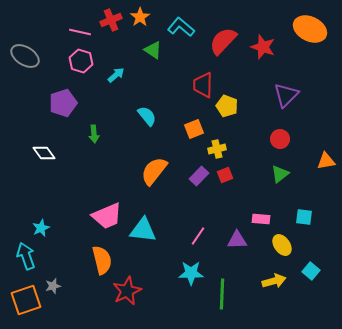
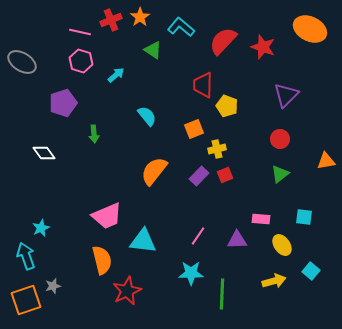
gray ellipse at (25, 56): moved 3 px left, 6 px down
cyan triangle at (143, 230): moved 11 px down
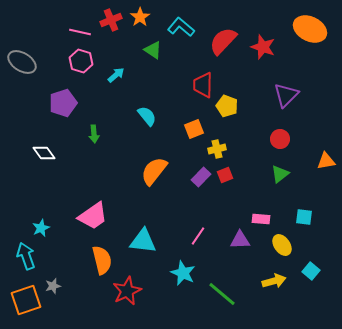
purple rectangle at (199, 176): moved 2 px right, 1 px down
pink trapezoid at (107, 216): moved 14 px left; rotated 12 degrees counterclockwise
purple triangle at (237, 240): moved 3 px right
cyan star at (191, 273): moved 8 px left; rotated 25 degrees clockwise
green line at (222, 294): rotated 52 degrees counterclockwise
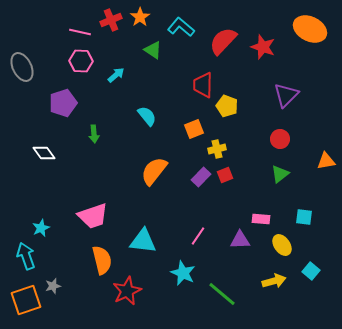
pink hexagon at (81, 61): rotated 15 degrees counterclockwise
gray ellipse at (22, 62): moved 5 px down; rotated 32 degrees clockwise
pink trapezoid at (93, 216): rotated 16 degrees clockwise
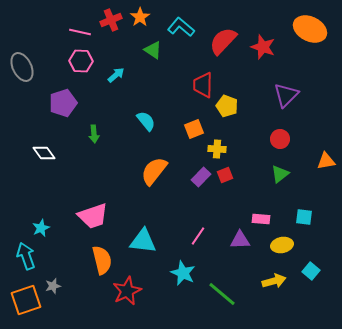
cyan semicircle at (147, 116): moved 1 px left, 5 px down
yellow cross at (217, 149): rotated 18 degrees clockwise
yellow ellipse at (282, 245): rotated 65 degrees counterclockwise
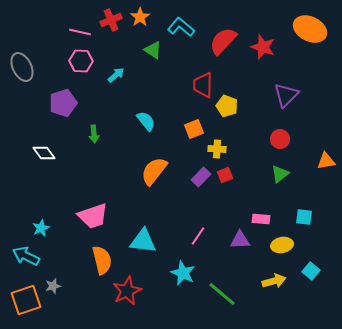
cyan arrow at (26, 256): rotated 44 degrees counterclockwise
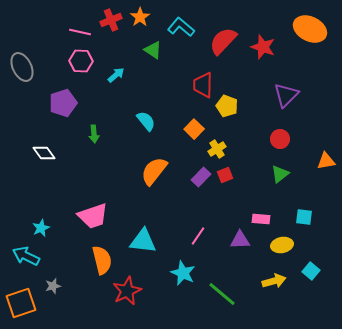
orange square at (194, 129): rotated 24 degrees counterclockwise
yellow cross at (217, 149): rotated 36 degrees counterclockwise
orange square at (26, 300): moved 5 px left, 3 px down
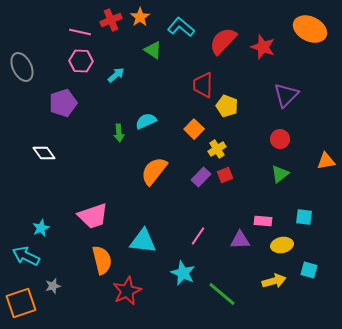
cyan semicircle at (146, 121): rotated 75 degrees counterclockwise
green arrow at (94, 134): moved 25 px right, 1 px up
pink rectangle at (261, 219): moved 2 px right, 2 px down
cyan square at (311, 271): moved 2 px left, 1 px up; rotated 24 degrees counterclockwise
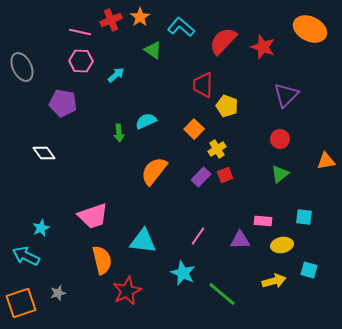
purple pentagon at (63, 103): rotated 28 degrees clockwise
gray star at (53, 286): moved 5 px right, 7 px down
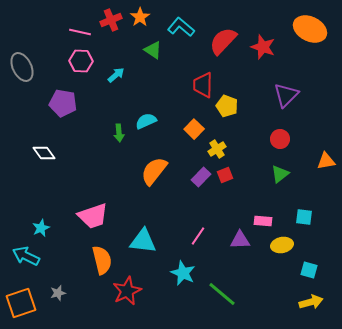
yellow arrow at (274, 281): moved 37 px right, 21 px down
